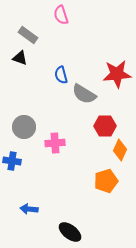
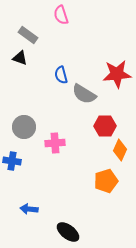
black ellipse: moved 2 px left
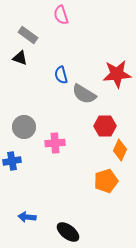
blue cross: rotated 18 degrees counterclockwise
blue arrow: moved 2 px left, 8 px down
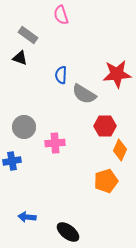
blue semicircle: rotated 18 degrees clockwise
